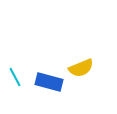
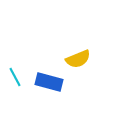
yellow semicircle: moved 3 px left, 9 px up
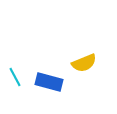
yellow semicircle: moved 6 px right, 4 px down
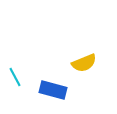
blue rectangle: moved 4 px right, 8 px down
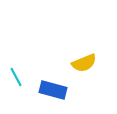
cyan line: moved 1 px right
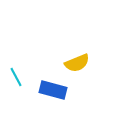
yellow semicircle: moved 7 px left
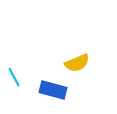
cyan line: moved 2 px left
